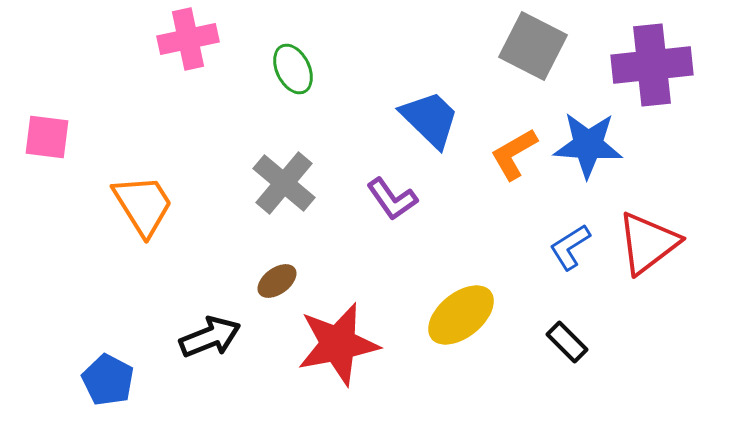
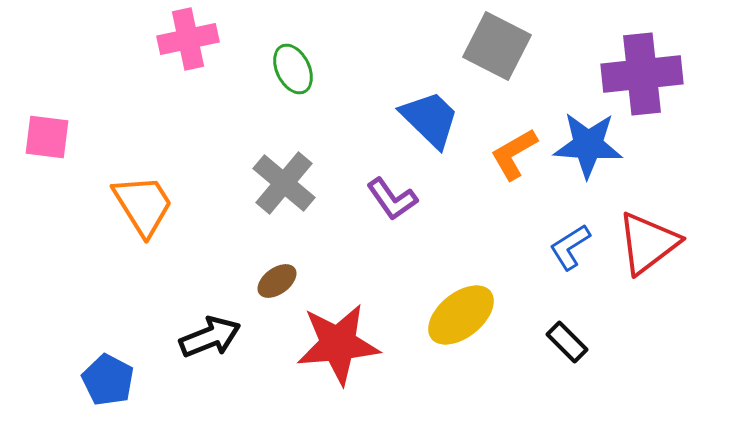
gray square: moved 36 px left
purple cross: moved 10 px left, 9 px down
red star: rotated 6 degrees clockwise
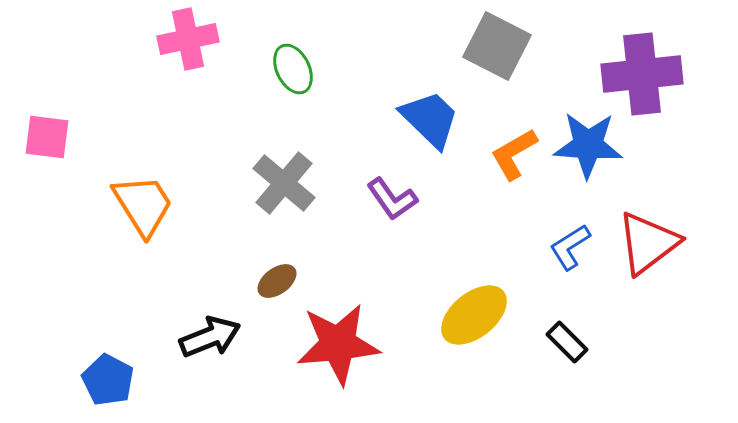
yellow ellipse: moved 13 px right
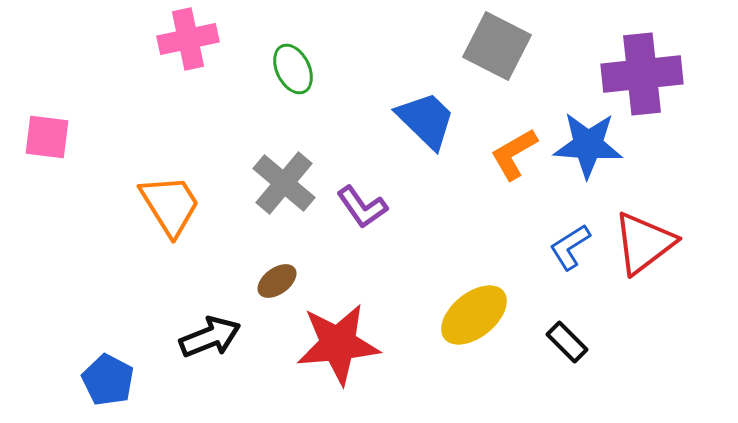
blue trapezoid: moved 4 px left, 1 px down
purple L-shape: moved 30 px left, 8 px down
orange trapezoid: moved 27 px right
red triangle: moved 4 px left
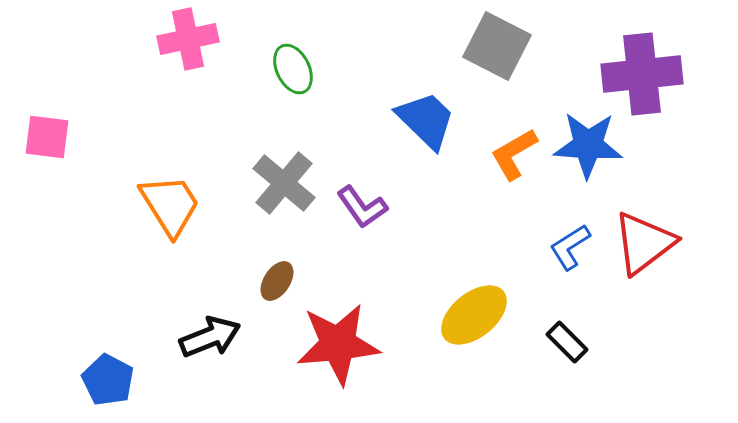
brown ellipse: rotated 21 degrees counterclockwise
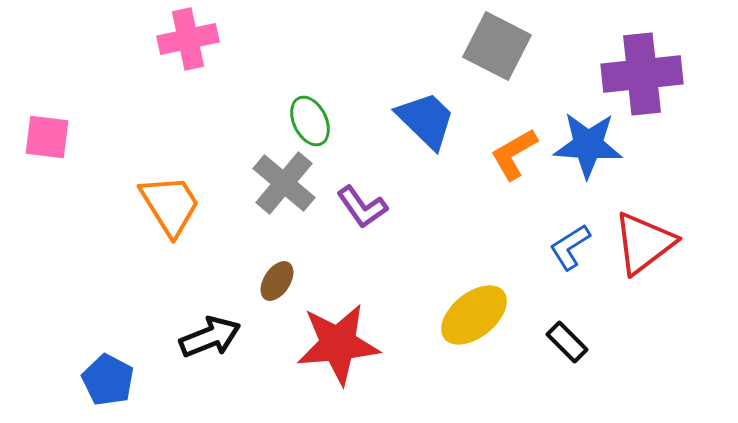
green ellipse: moved 17 px right, 52 px down
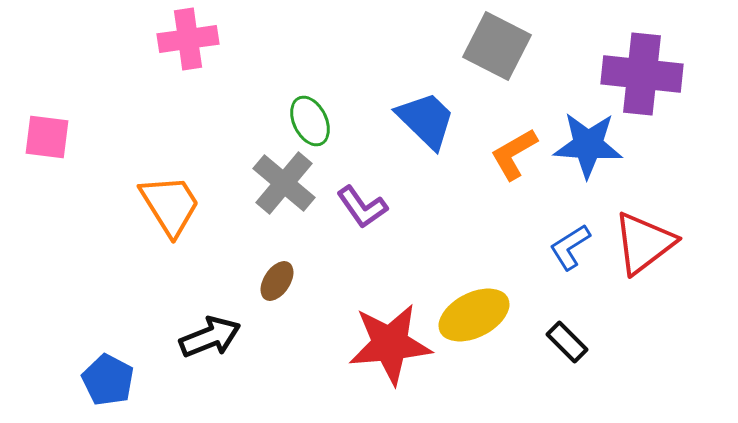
pink cross: rotated 4 degrees clockwise
purple cross: rotated 12 degrees clockwise
yellow ellipse: rotated 12 degrees clockwise
red star: moved 52 px right
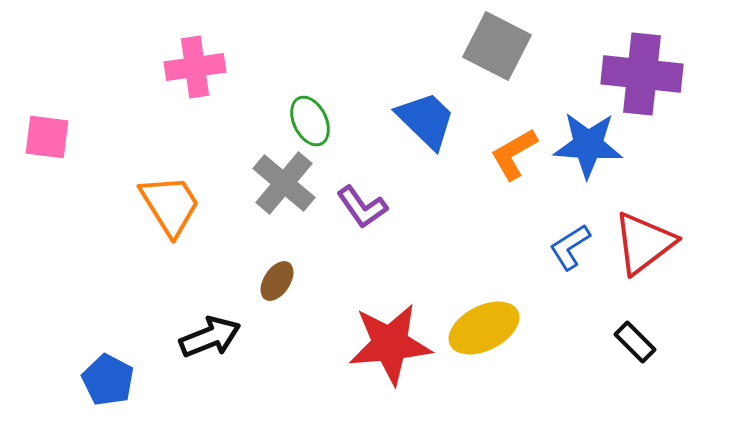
pink cross: moved 7 px right, 28 px down
yellow ellipse: moved 10 px right, 13 px down
black rectangle: moved 68 px right
